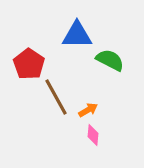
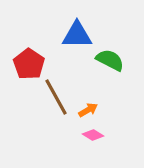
pink diamond: rotated 65 degrees counterclockwise
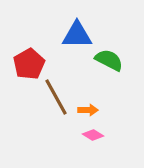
green semicircle: moved 1 px left
red pentagon: rotated 8 degrees clockwise
orange arrow: rotated 30 degrees clockwise
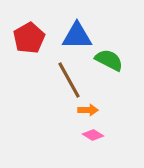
blue triangle: moved 1 px down
red pentagon: moved 26 px up
brown line: moved 13 px right, 17 px up
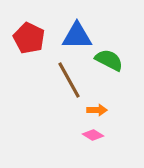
red pentagon: rotated 16 degrees counterclockwise
orange arrow: moved 9 px right
